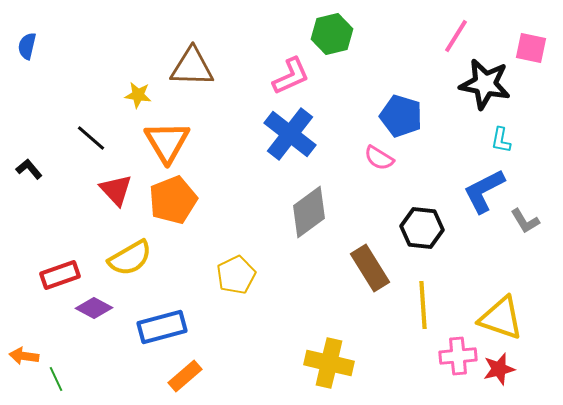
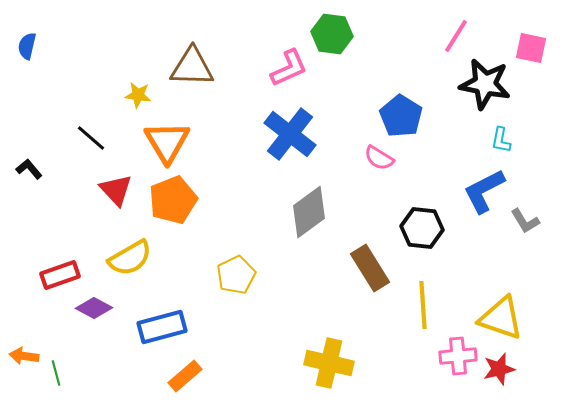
green hexagon: rotated 21 degrees clockwise
pink L-shape: moved 2 px left, 8 px up
blue pentagon: rotated 15 degrees clockwise
green line: moved 6 px up; rotated 10 degrees clockwise
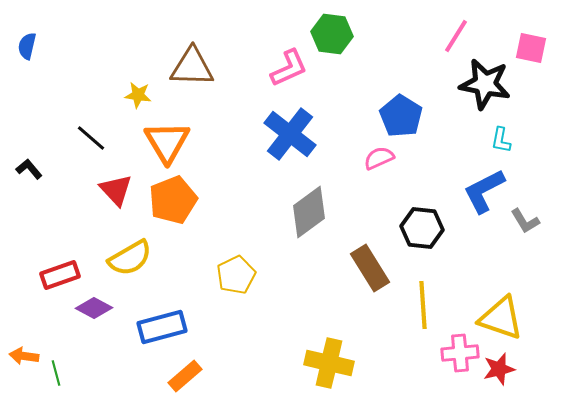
pink semicircle: rotated 124 degrees clockwise
pink cross: moved 2 px right, 3 px up
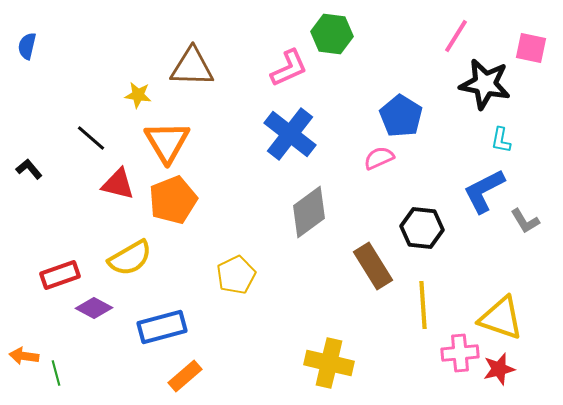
red triangle: moved 2 px right, 6 px up; rotated 33 degrees counterclockwise
brown rectangle: moved 3 px right, 2 px up
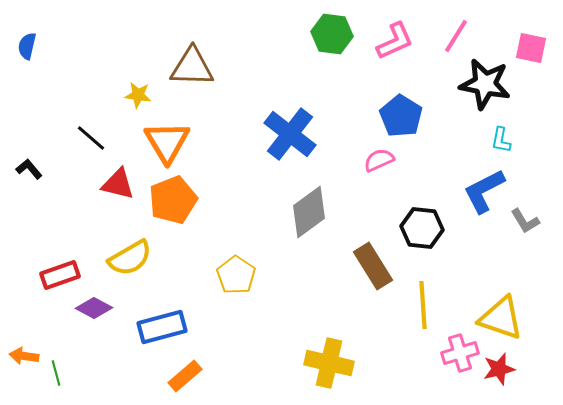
pink L-shape: moved 106 px right, 27 px up
pink semicircle: moved 2 px down
yellow pentagon: rotated 12 degrees counterclockwise
pink cross: rotated 12 degrees counterclockwise
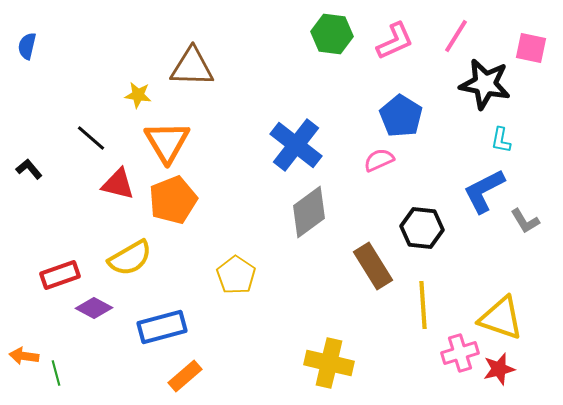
blue cross: moved 6 px right, 11 px down
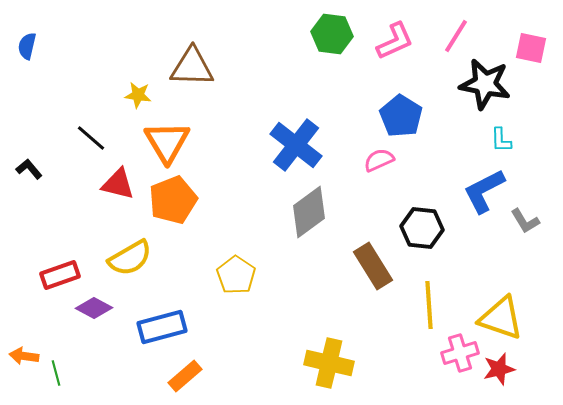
cyan L-shape: rotated 12 degrees counterclockwise
yellow line: moved 6 px right
